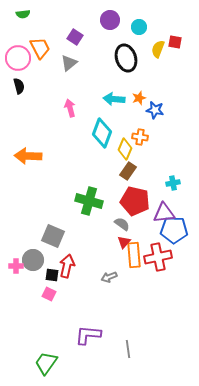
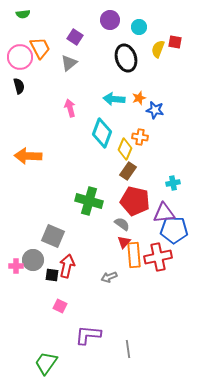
pink circle: moved 2 px right, 1 px up
pink square: moved 11 px right, 12 px down
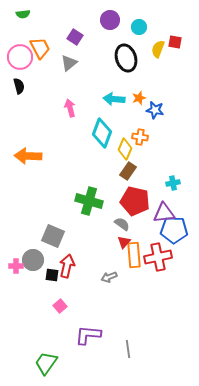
pink square: rotated 24 degrees clockwise
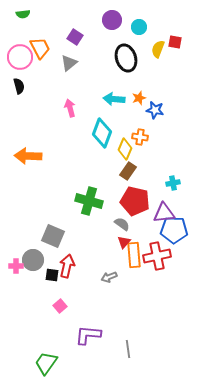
purple circle: moved 2 px right
red cross: moved 1 px left, 1 px up
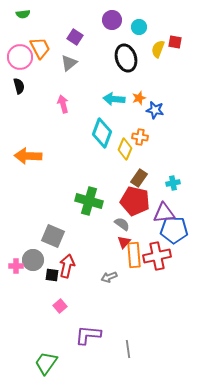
pink arrow: moved 7 px left, 4 px up
brown rectangle: moved 11 px right, 7 px down
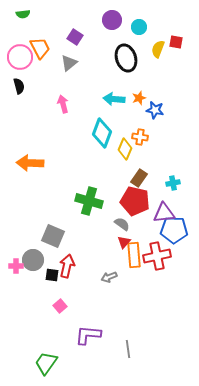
red square: moved 1 px right
orange arrow: moved 2 px right, 7 px down
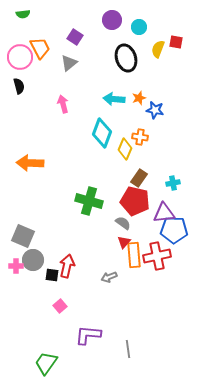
gray semicircle: moved 1 px right, 1 px up
gray square: moved 30 px left
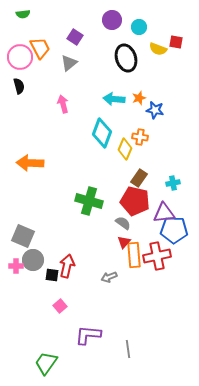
yellow semicircle: rotated 90 degrees counterclockwise
